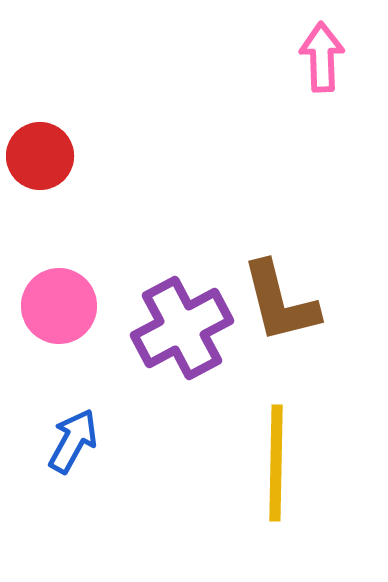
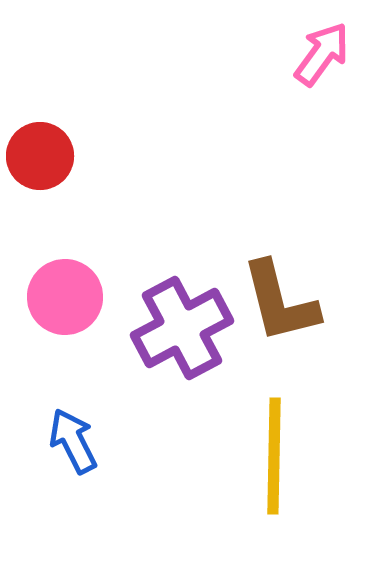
pink arrow: moved 3 px up; rotated 38 degrees clockwise
pink circle: moved 6 px right, 9 px up
blue arrow: rotated 56 degrees counterclockwise
yellow line: moved 2 px left, 7 px up
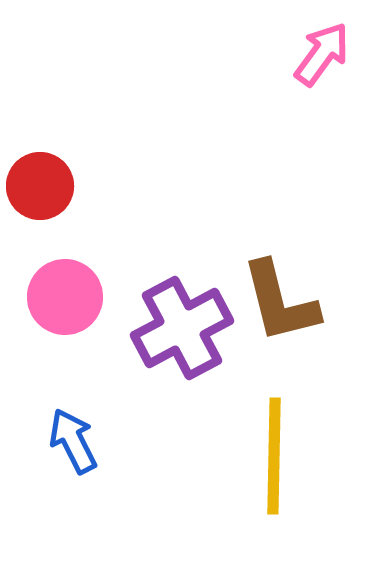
red circle: moved 30 px down
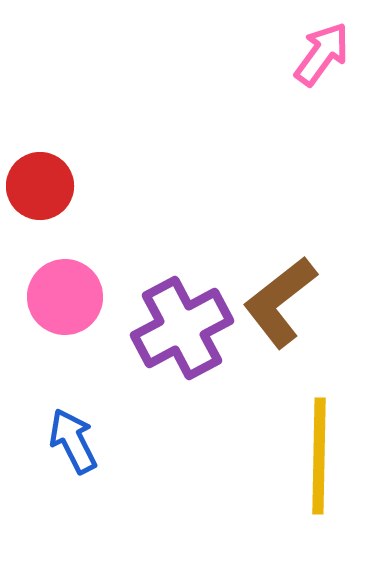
brown L-shape: rotated 66 degrees clockwise
yellow line: moved 45 px right
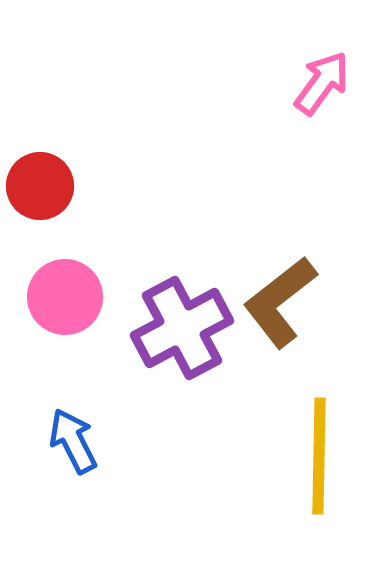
pink arrow: moved 29 px down
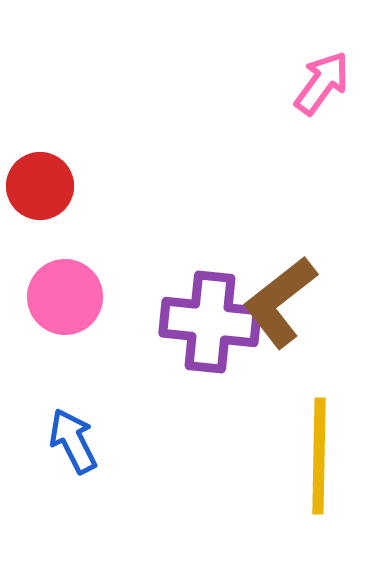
purple cross: moved 28 px right, 6 px up; rotated 34 degrees clockwise
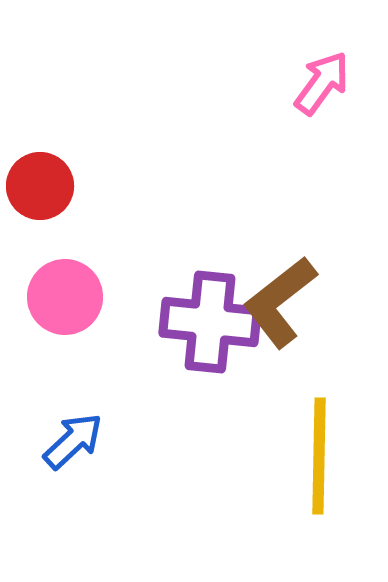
blue arrow: rotated 74 degrees clockwise
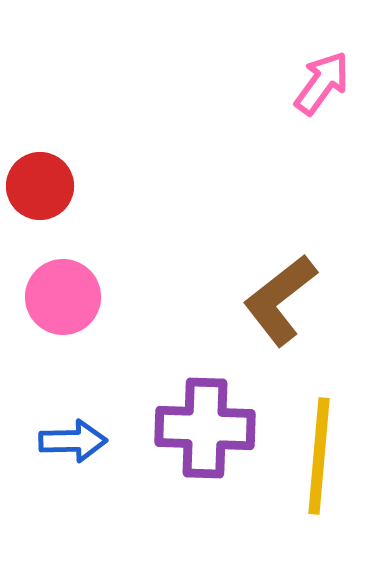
pink circle: moved 2 px left
brown L-shape: moved 2 px up
purple cross: moved 5 px left, 106 px down; rotated 4 degrees counterclockwise
blue arrow: rotated 42 degrees clockwise
yellow line: rotated 4 degrees clockwise
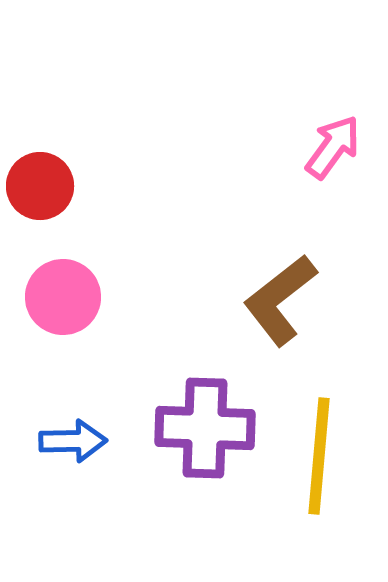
pink arrow: moved 11 px right, 64 px down
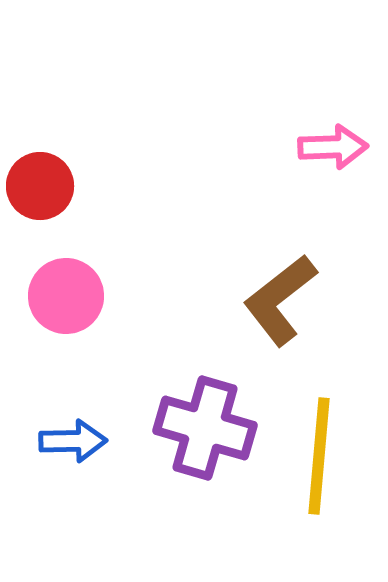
pink arrow: rotated 52 degrees clockwise
pink circle: moved 3 px right, 1 px up
purple cross: rotated 14 degrees clockwise
